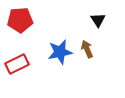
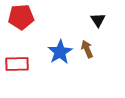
red pentagon: moved 1 px right, 3 px up
blue star: rotated 20 degrees counterclockwise
red rectangle: rotated 25 degrees clockwise
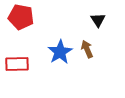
red pentagon: rotated 15 degrees clockwise
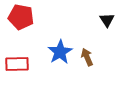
black triangle: moved 9 px right
brown arrow: moved 8 px down
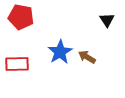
brown arrow: rotated 36 degrees counterclockwise
